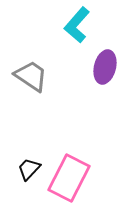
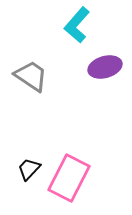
purple ellipse: rotated 60 degrees clockwise
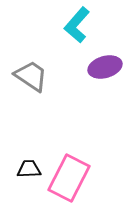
black trapezoid: rotated 45 degrees clockwise
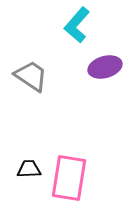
pink rectangle: rotated 18 degrees counterclockwise
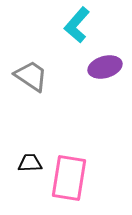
black trapezoid: moved 1 px right, 6 px up
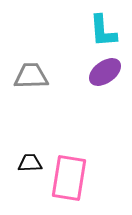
cyan L-shape: moved 26 px right, 6 px down; rotated 45 degrees counterclockwise
purple ellipse: moved 5 px down; rotated 20 degrees counterclockwise
gray trapezoid: rotated 36 degrees counterclockwise
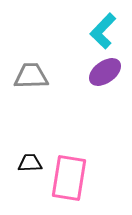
cyan L-shape: rotated 48 degrees clockwise
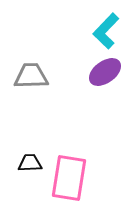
cyan L-shape: moved 3 px right
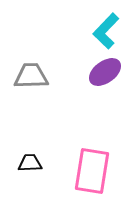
pink rectangle: moved 23 px right, 7 px up
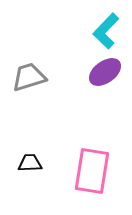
gray trapezoid: moved 2 px left, 1 px down; rotated 15 degrees counterclockwise
